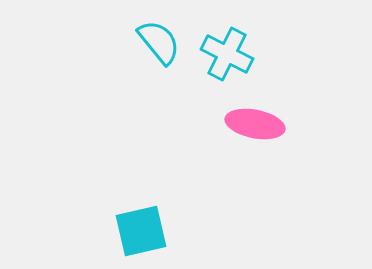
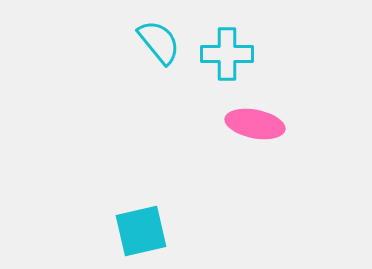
cyan cross: rotated 27 degrees counterclockwise
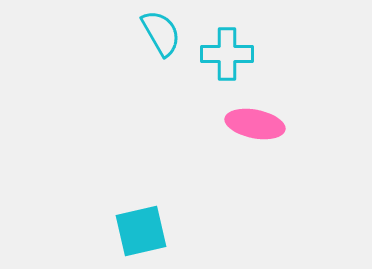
cyan semicircle: moved 2 px right, 9 px up; rotated 9 degrees clockwise
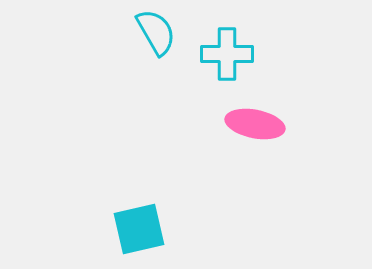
cyan semicircle: moved 5 px left, 1 px up
cyan square: moved 2 px left, 2 px up
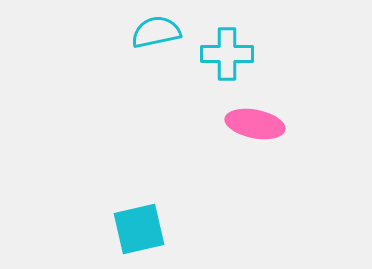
cyan semicircle: rotated 72 degrees counterclockwise
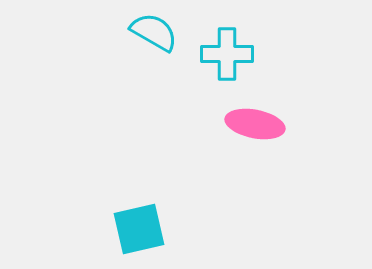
cyan semicircle: moved 2 px left; rotated 42 degrees clockwise
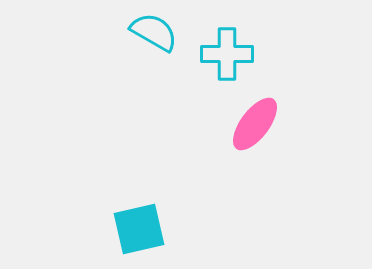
pink ellipse: rotated 64 degrees counterclockwise
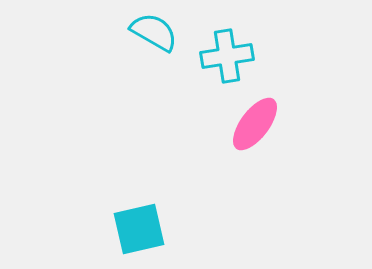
cyan cross: moved 2 px down; rotated 9 degrees counterclockwise
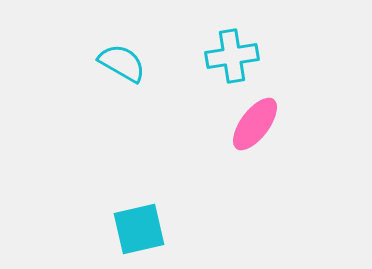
cyan semicircle: moved 32 px left, 31 px down
cyan cross: moved 5 px right
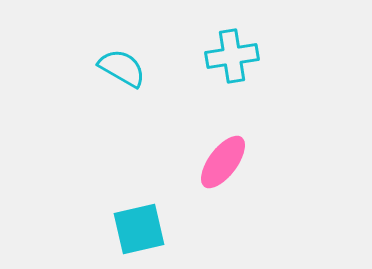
cyan semicircle: moved 5 px down
pink ellipse: moved 32 px left, 38 px down
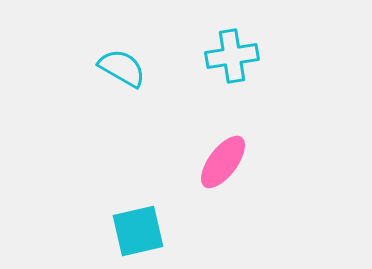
cyan square: moved 1 px left, 2 px down
